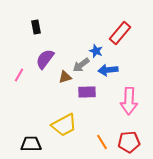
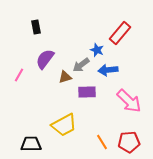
blue star: moved 1 px right, 1 px up
pink arrow: rotated 48 degrees counterclockwise
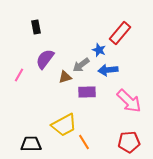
blue star: moved 2 px right
orange line: moved 18 px left
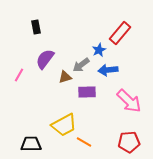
blue star: rotated 24 degrees clockwise
orange line: rotated 28 degrees counterclockwise
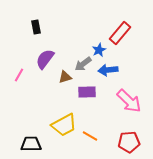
gray arrow: moved 2 px right, 1 px up
orange line: moved 6 px right, 6 px up
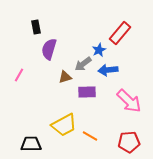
purple semicircle: moved 4 px right, 10 px up; rotated 20 degrees counterclockwise
